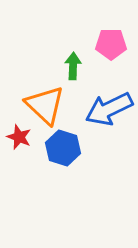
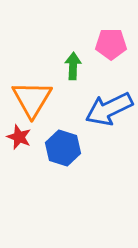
orange triangle: moved 13 px left, 6 px up; rotated 18 degrees clockwise
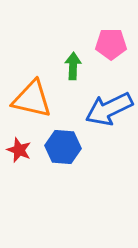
orange triangle: rotated 48 degrees counterclockwise
red star: moved 13 px down
blue hexagon: moved 1 px up; rotated 12 degrees counterclockwise
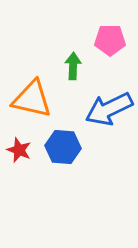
pink pentagon: moved 1 px left, 4 px up
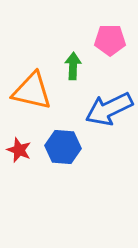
orange triangle: moved 8 px up
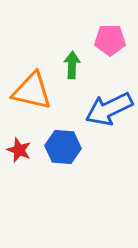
green arrow: moved 1 px left, 1 px up
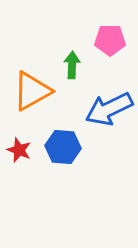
orange triangle: rotated 42 degrees counterclockwise
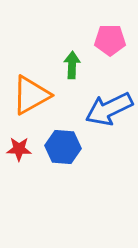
orange triangle: moved 1 px left, 4 px down
red star: moved 1 px up; rotated 20 degrees counterclockwise
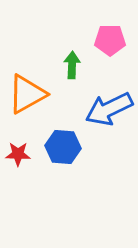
orange triangle: moved 4 px left, 1 px up
red star: moved 1 px left, 5 px down
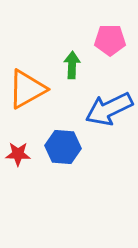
orange triangle: moved 5 px up
